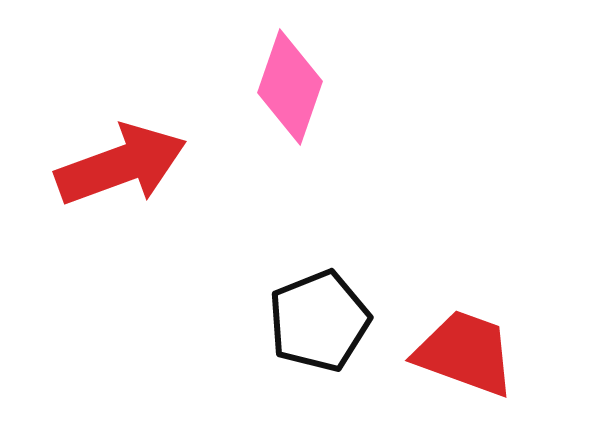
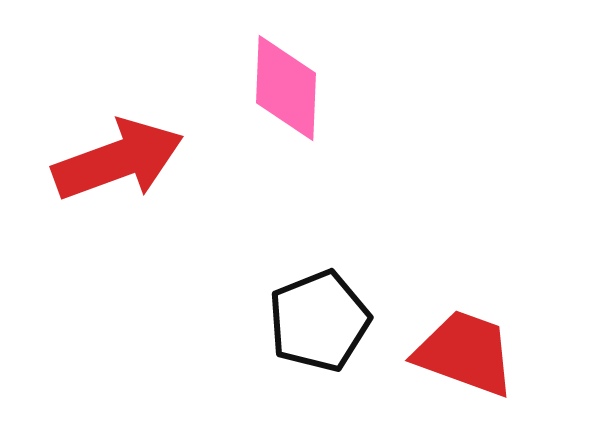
pink diamond: moved 4 px left, 1 px down; rotated 17 degrees counterclockwise
red arrow: moved 3 px left, 5 px up
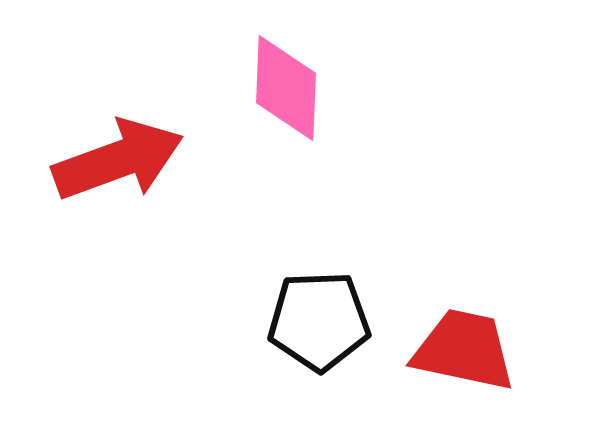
black pentagon: rotated 20 degrees clockwise
red trapezoid: moved 1 px left, 3 px up; rotated 8 degrees counterclockwise
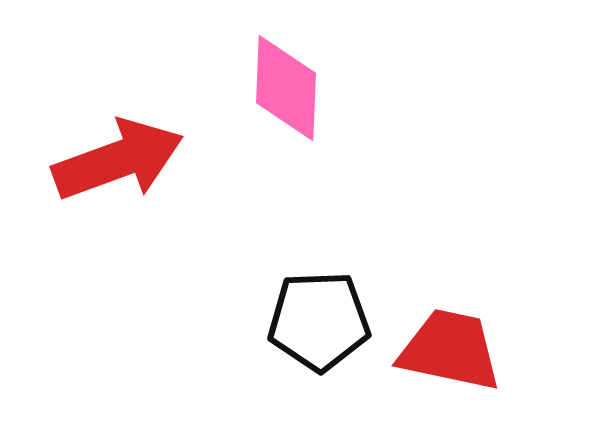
red trapezoid: moved 14 px left
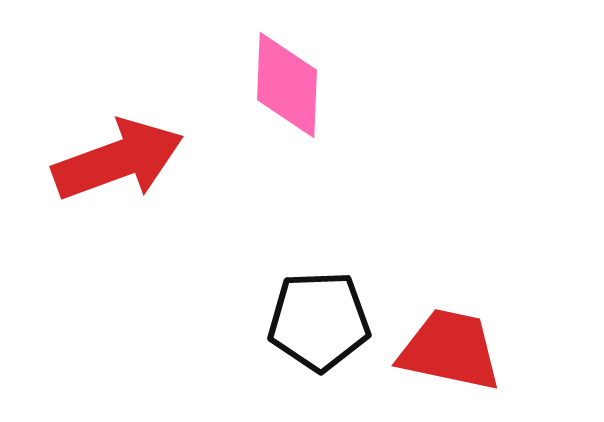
pink diamond: moved 1 px right, 3 px up
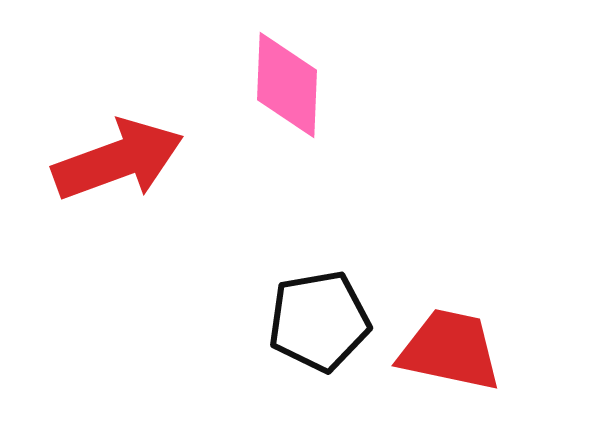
black pentagon: rotated 8 degrees counterclockwise
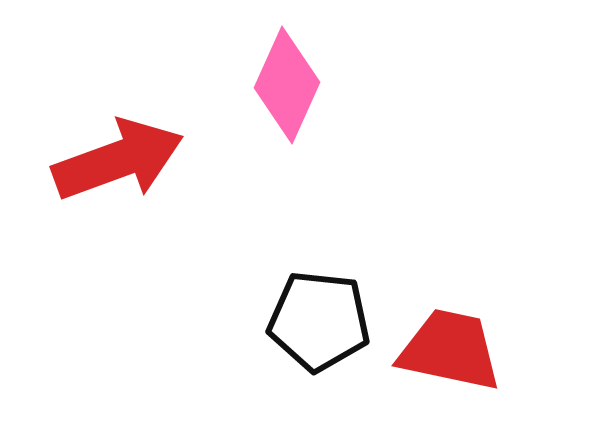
pink diamond: rotated 22 degrees clockwise
black pentagon: rotated 16 degrees clockwise
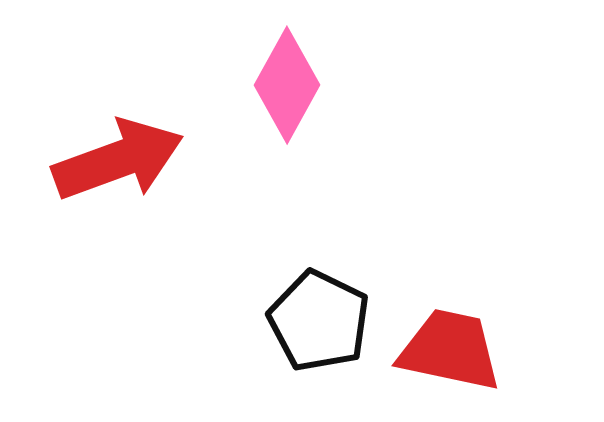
pink diamond: rotated 5 degrees clockwise
black pentagon: rotated 20 degrees clockwise
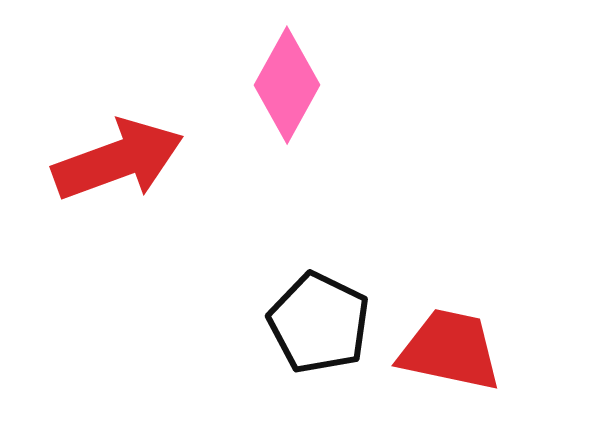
black pentagon: moved 2 px down
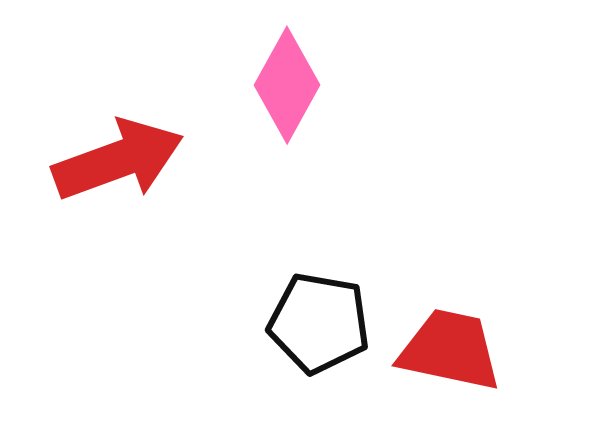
black pentagon: rotated 16 degrees counterclockwise
